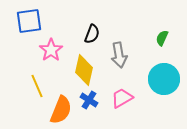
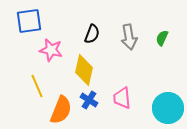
pink star: rotated 25 degrees counterclockwise
gray arrow: moved 10 px right, 18 px up
cyan circle: moved 4 px right, 29 px down
pink trapezoid: rotated 65 degrees counterclockwise
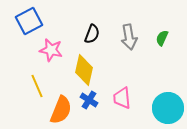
blue square: rotated 20 degrees counterclockwise
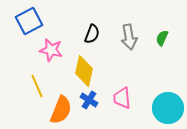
yellow diamond: moved 1 px down
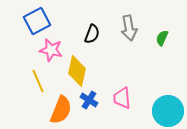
blue square: moved 8 px right
gray arrow: moved 9 px up
yellow diamond: moved 7 px left
yellow line: moved 1 px right, 5 px up
cyan circle: moved 3 px down
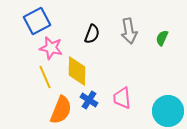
gray arrow: moved 3 px down
pink star: moved 2 px up
yellow diamond: rotated 12 degrees counterclockwise
yellow line: moved 7 px right, 4 px up
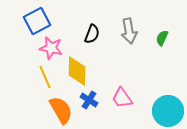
pink trapezoid: rotated 30 degrees counterclockwise
orange semicircle: rotated 52 degrees counterclockwise
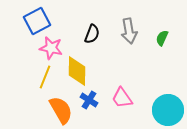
yellow line: rotated 45 degrees clockwise
cyan circle: moved 1 px up
